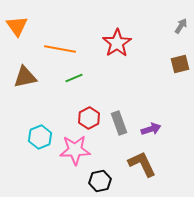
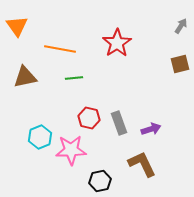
green line: rotated 18 degrees clockwise
red hexagon: rotated 20 degrees counterclockwise
pink star: moved 4 px left
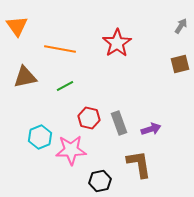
green line: moved 9 px left, 8 px down; rotated 24 degrees counterclockwise
brown L-shape: moved 3 px left; rotated 16 degrees clockwise
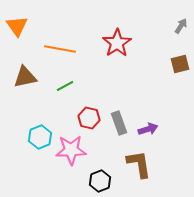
purple arrow: moved 3 px left
black hexagon: rotated 10 degrees counterclockwise
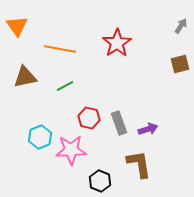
black hexagon: rotated 15 degrees counterclockwise
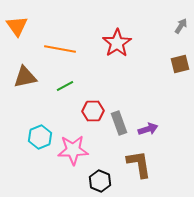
red hexagon: moved 4 px right, 7 px up; rotated 15 degrees counterclockwise
pink star: moved 2 px right
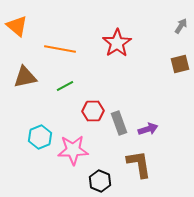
orange triangle: rotated 15 degrees counterclockwise
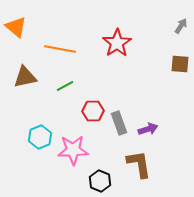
orange triangle: moved 1 px left, 1 px down
brown square: rotated 18 degrees clockwise
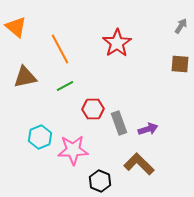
orange line: rotated 52 degrees clockwise
red hexagon: moved 2 px up
brown L-shape: rotated 36 degrees counterclockwise
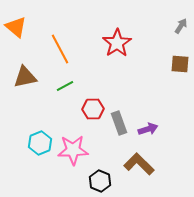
cyan hexagon: moved 6 px down
